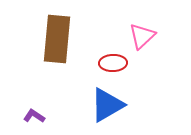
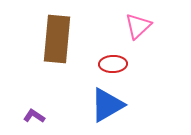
pink triangle: moved 4 px left, 10 px up
red ellipse: moved 1 px down
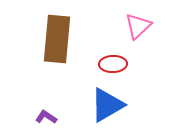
purple L-shape: moved 12 px right, 1 px down
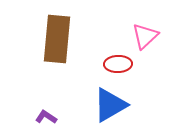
pink triangle: moved 7 px right, 10 px down
red ellipse: moved 5 px right
blue triangle: moved 3 px right
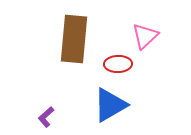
brown rectangle: moved 17 px right
purple L-shape: rotated 75 degrees counterclockwise
